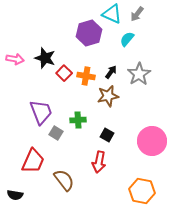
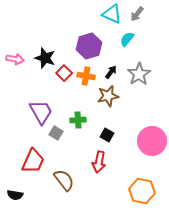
purple hexagon: moved 13 px down
purple trapezoid: rotated 8 degrees counterclockwise
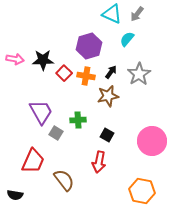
black star: moved 2 px left, 2 px down; rotated 20 degrees counterclockwise
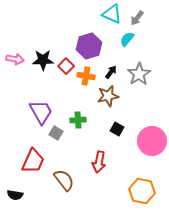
gray arrow: moved 4 px down
red square: moved 2 px right, 7 px up
black square: moved 10 px right, 6 px up
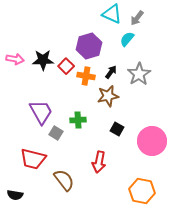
red trapezoid: moved 2 px up; rotated 80 degrees clockwise
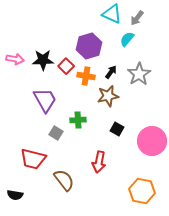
purple trapezoid: moved 4 px right, 12 px up
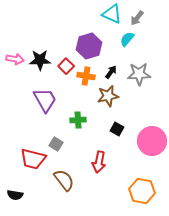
black star: moved 3 px left
gray star: rotated 30 degrees clockwise
gray square: moved 11 px down
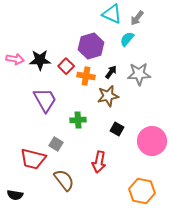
purple hexagon: moved 2 px right
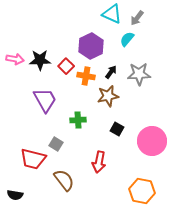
purple hexagon: rotated 10 degrees counterclockwise
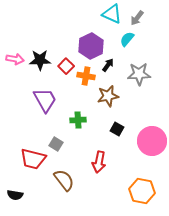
black arrow: moved 3 px left, 7 px up
